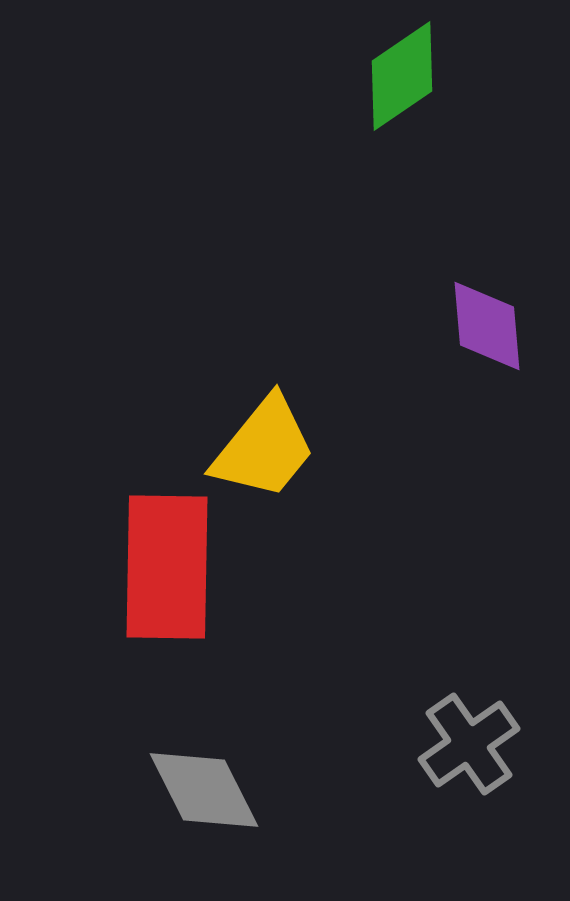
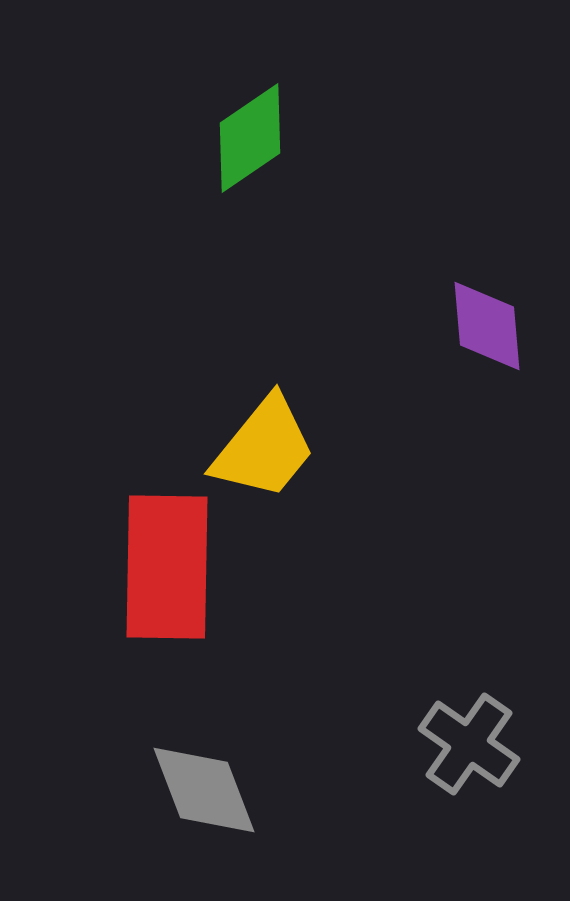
green diamond: moved 152 px left, 62 px down
gray cross: rotated 20 degrees counterclockwise
gray diamond: rotated 6 degrees clockwise
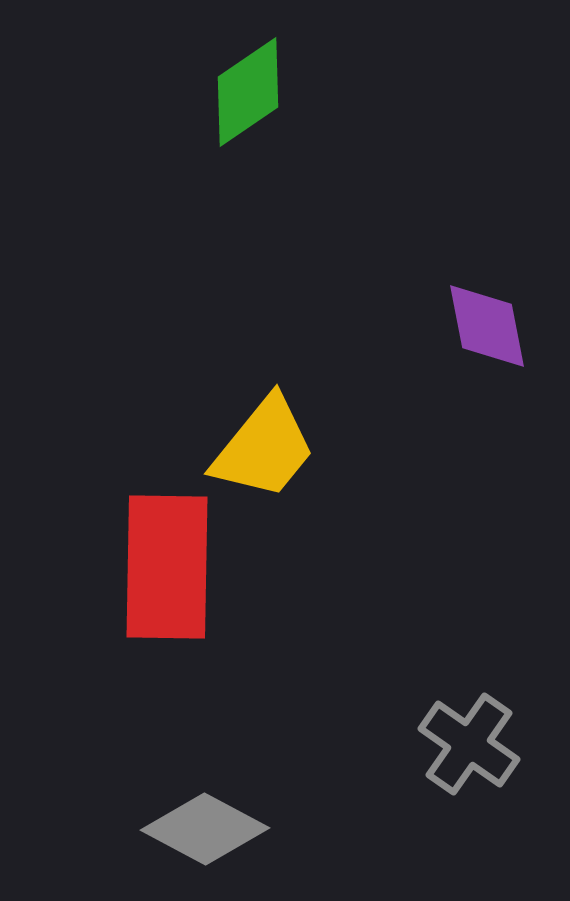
green diamond: moved 2 px left, 46 px up
purple diamond: rotated 6 degrees counterclockwise
gray diamond: moved 1 px right, 39 px down; rotated 41 degrees counterclockwise
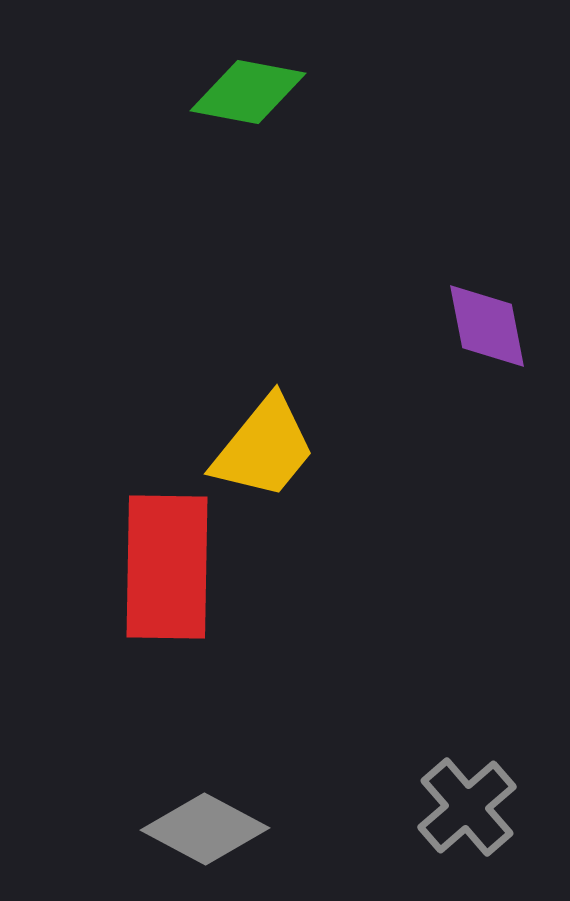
green diamond: rotated 45 degrees clockwise
gray cross: moved 2 px left, 63 px down; rotated 14 degrees clockwise
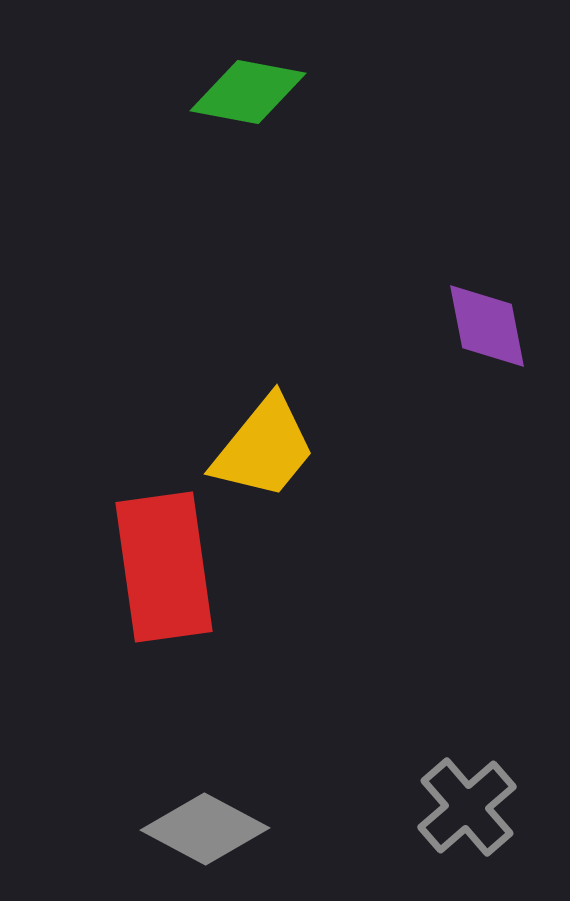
red rectangle: moved 3 px left; rotated 9 degrees counterclockwise
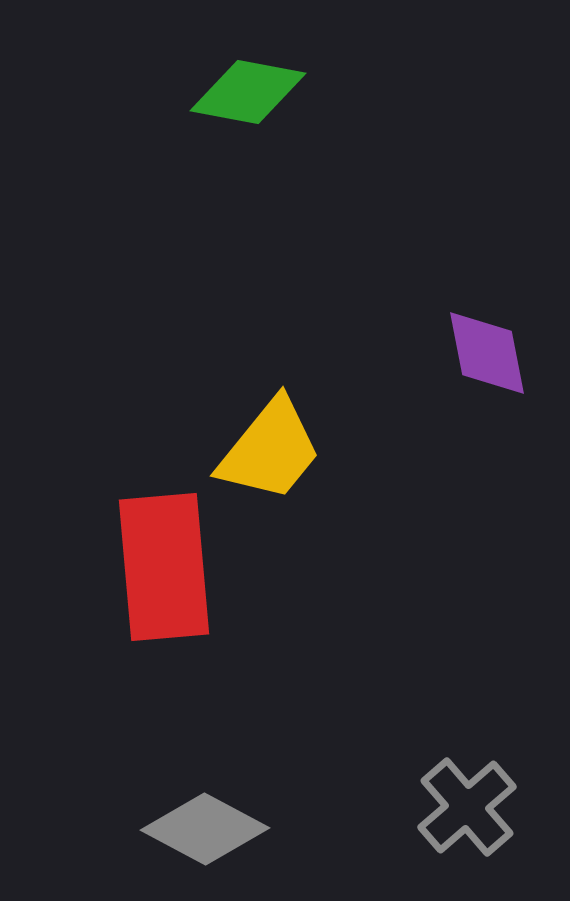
purple diamond: moved 27 px down
yellow trapezoid: moved 6 px right, 2 px down
red rectangle: rotated 3 degrees clockwise
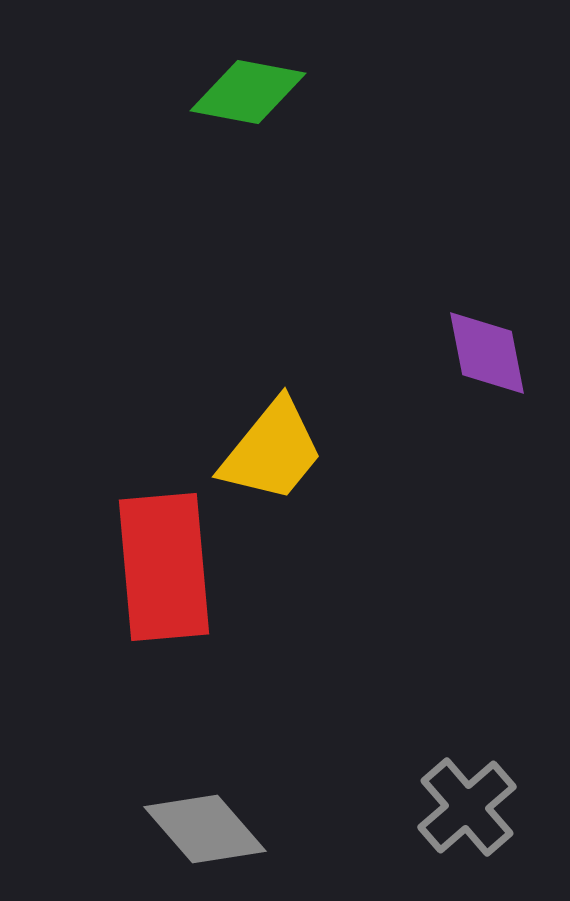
yellow trapezoid: moved 2 px right, 1 px down
gray diamond: rotated 21 degrees clockwise
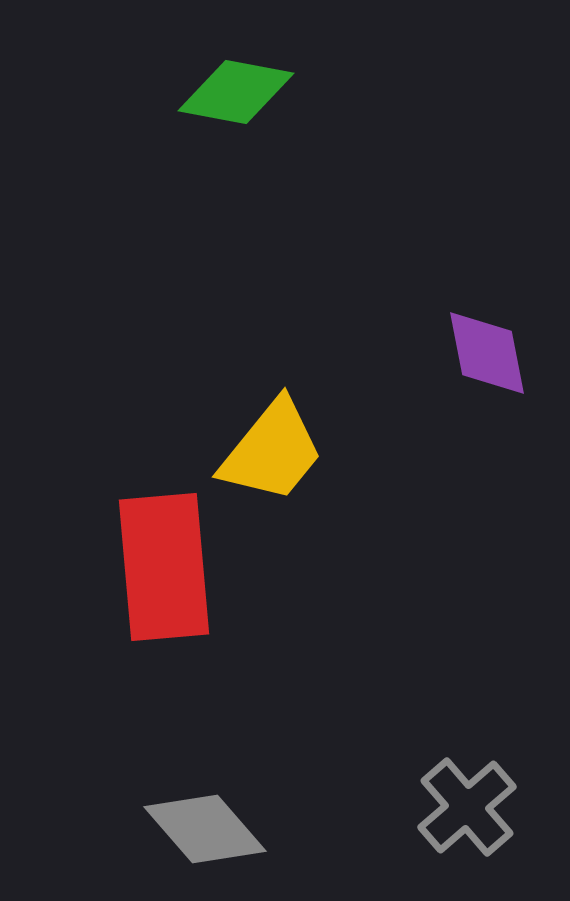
green diamond: moved 12 px left
